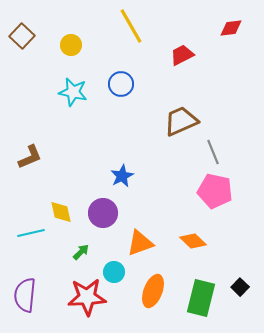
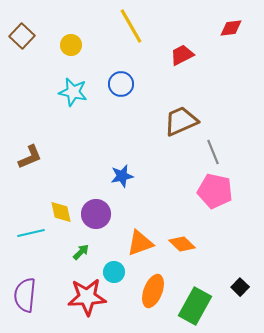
blue star: rotated 15 degrees clockwise
purple circle: moved 7 px left, 1 px down
orange diamond: moved 11 px left, 3 px down
green rectangle: moved 6 px left, 8 px down; rotated 15 degrees clockwise
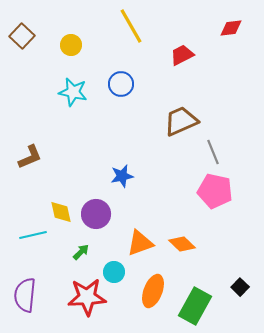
cyan line: moved 2 px right, 2 px down
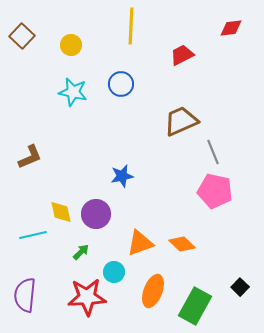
yellow line: rotated 33 degrees clockwise
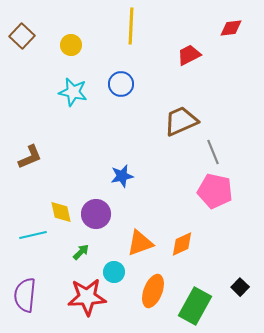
red trapezoid: moved 7 px right
orange diamond: rotated 68 degrees counterclockwise
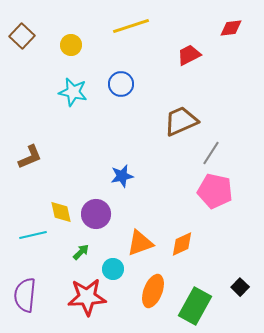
yellow line: rotated 69 degrees clockwise
gray line: moved 2 px left, 1 px down; rotated 55 degrees clockwise
cyan circle: moved 1 px left, 3 px up
